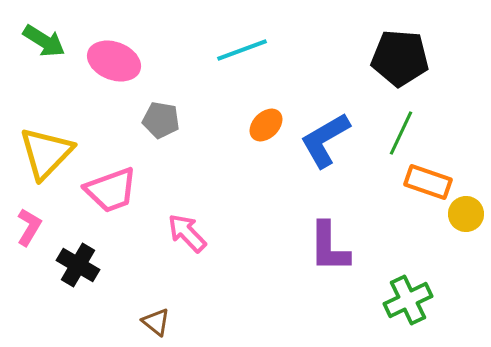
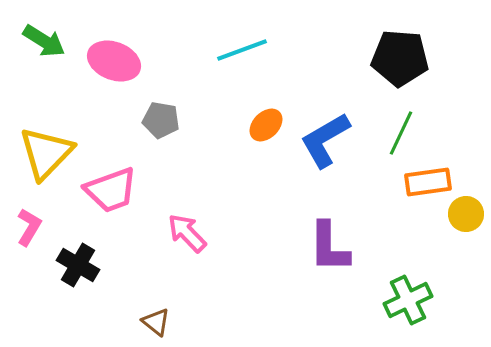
orange rectangle: rotated 27 degrees counterclockwise
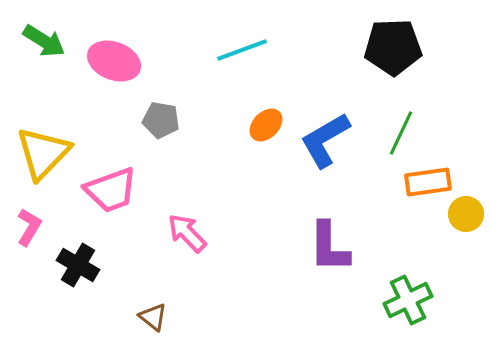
black pentagon: moved 7 px left, 11 px up; rotated 6 degrees counterclockwise
yellow triangle: moved 3 px left
brown triangle: moved 3 px left, 5 px up
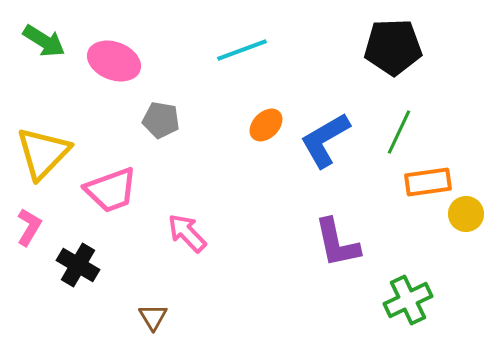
green line: moved 2 px left, 1 px up
purple L-shape: moved 8 px right, 4 px up; rotated 12 degrees counterclockwise
brown triangle: rotated 20 degrees clockwise
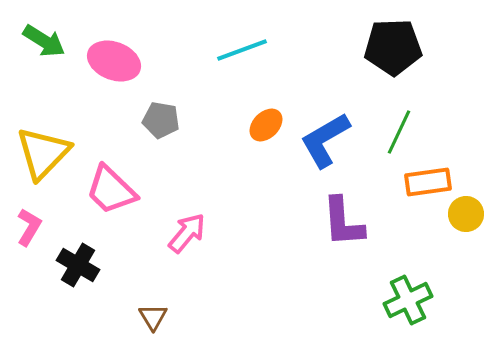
pink trapezoid: rotated 64 degrees clockwise
pink arrow: rotated 84 degrees clockwise
purple L-shape: moved 6 px right, 21 px up; rotated 8 degrees clockwise
